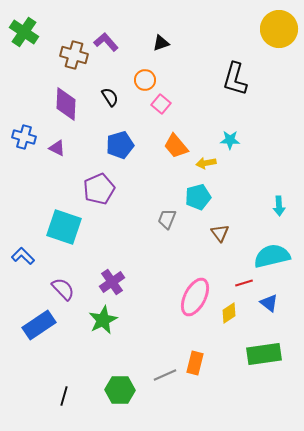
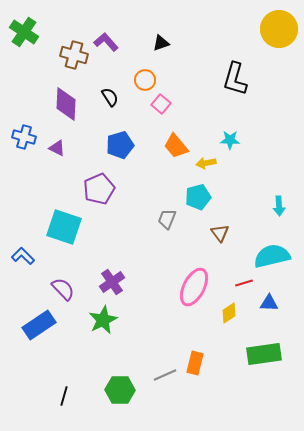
pink ellipse: moved 1 px left, 10 px up
blue triangle: rotated 36 degrees counterclockwise
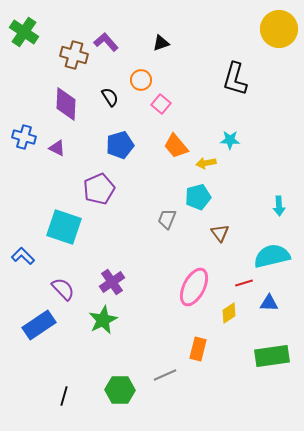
orange circle: moved 4 px left
green rectangle: moved 8 px right, 2 px down
orange rectangle: moved 3 px right, 14 px up
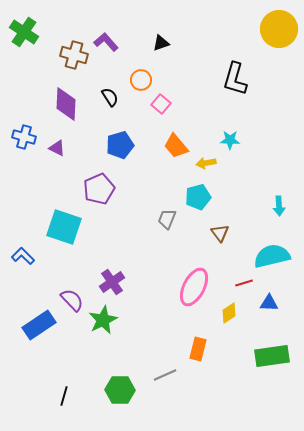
purple semicircle: moved 9 px right, 11 px down
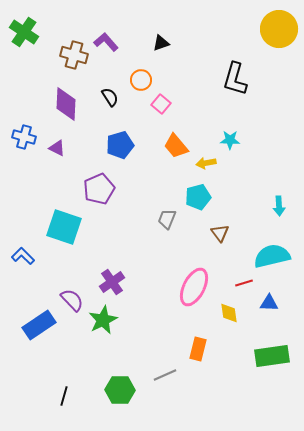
yellow diamond: rotated 65 degrees counterclockwise
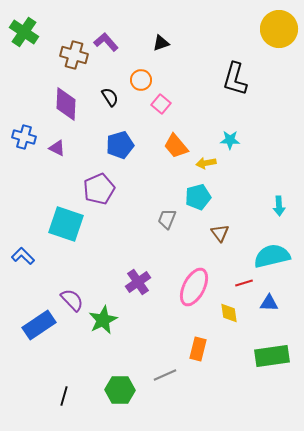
cyan square: moved 2 px right, 3 px up
purple cross: moved 26 px right
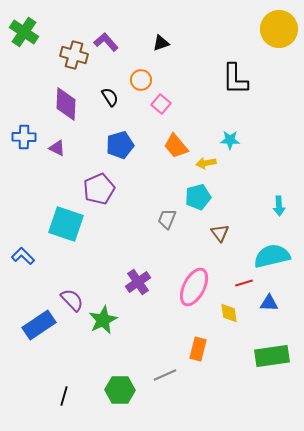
black L-shape: rotated 16 degrees counterclockwise
blue cross: rotated 15 degrees counterclockwise
